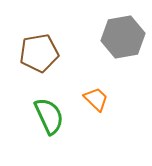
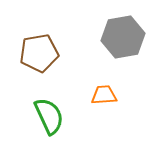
orange trapezoid: moved 8 px right, 4 px up; rotated 48 degrees counterclockwise
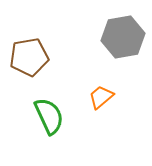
brown pentagon: moved 10 px left, 4 px down
orange trapezoid: moved 3 px left, 2 px down; rotated 36 degrees counterclockwise
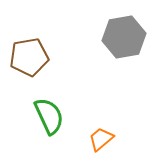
gray hexagon: moved 1 px right
orange trapezoid: moved 42 px down
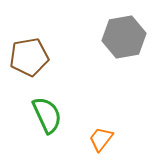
green semicircle: moved 2 px left, 1 px up
orange trapezoid: rotated 12 degrees counterclockwise
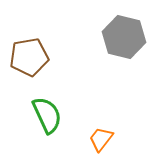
gray hexagon: rotated 24 degrees clockwise
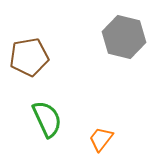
green semicircle: moved 4 px down
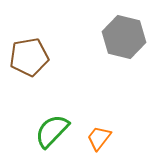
green semicircle: moved 5 px right, 12 px down; rotated 111 degrees counterclockwise
orange trapezoid: moved 2 px left, 1 px up
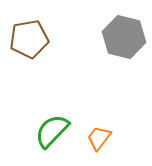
brown pentagon: moved 18 px up
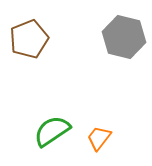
brown pentagon: rotated 12 degrees counterclockwise
green semicircle: rotated 12 degrees clockwise
